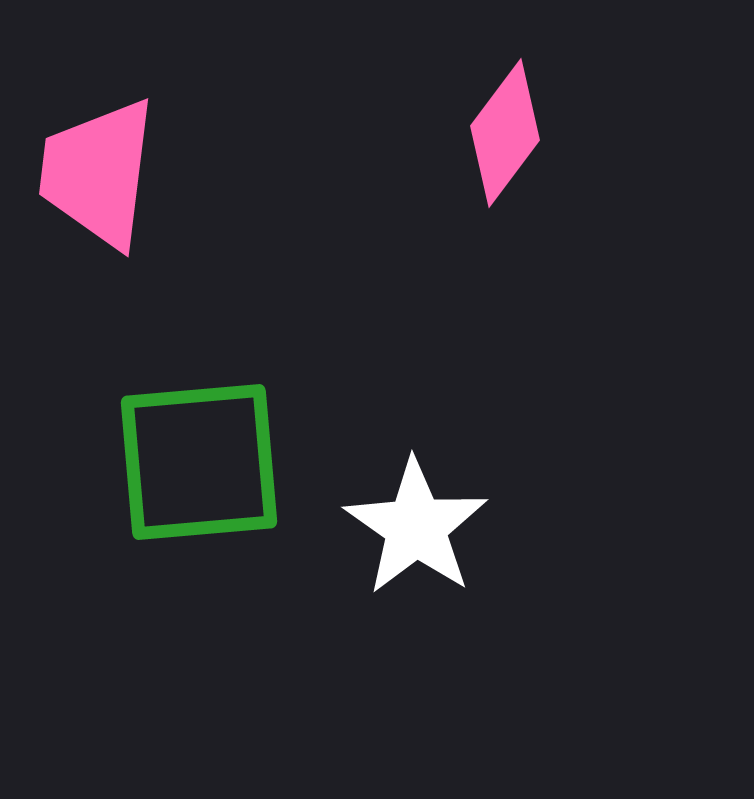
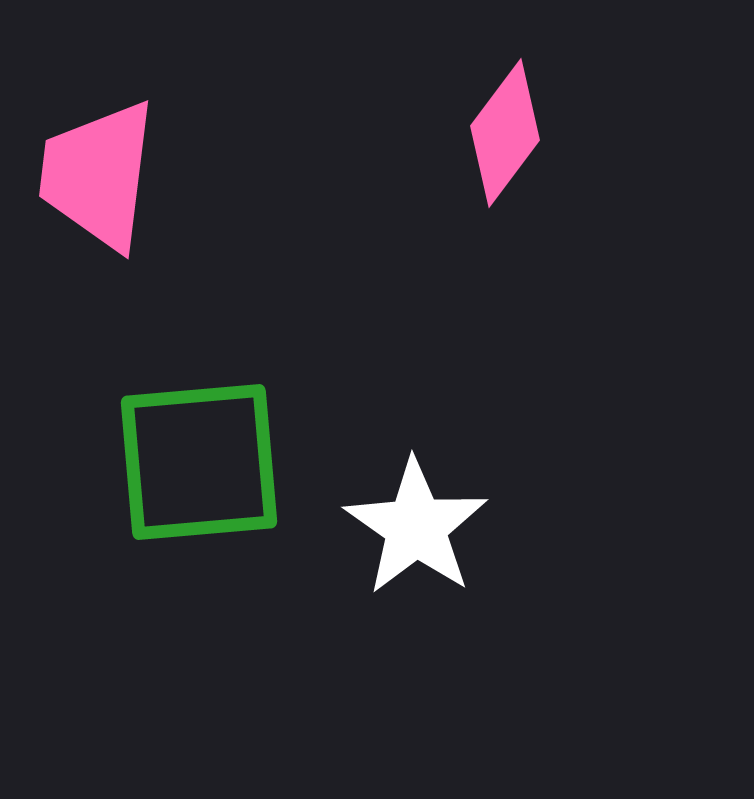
pink trapezoid: moved 2 px down
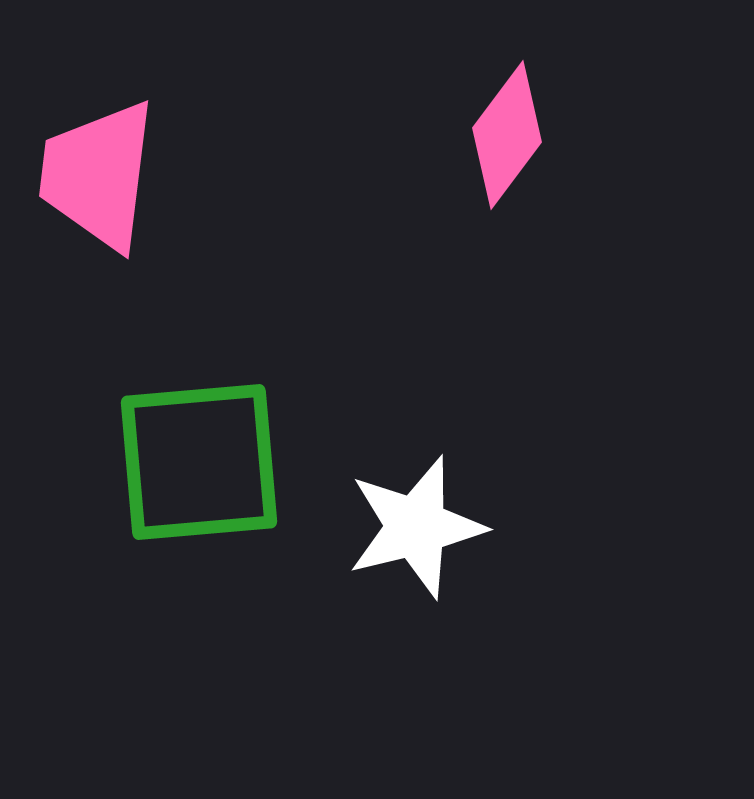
pink diamond: moved 2 px right, 2 px down
white star: rotated 23 degrees clockwise
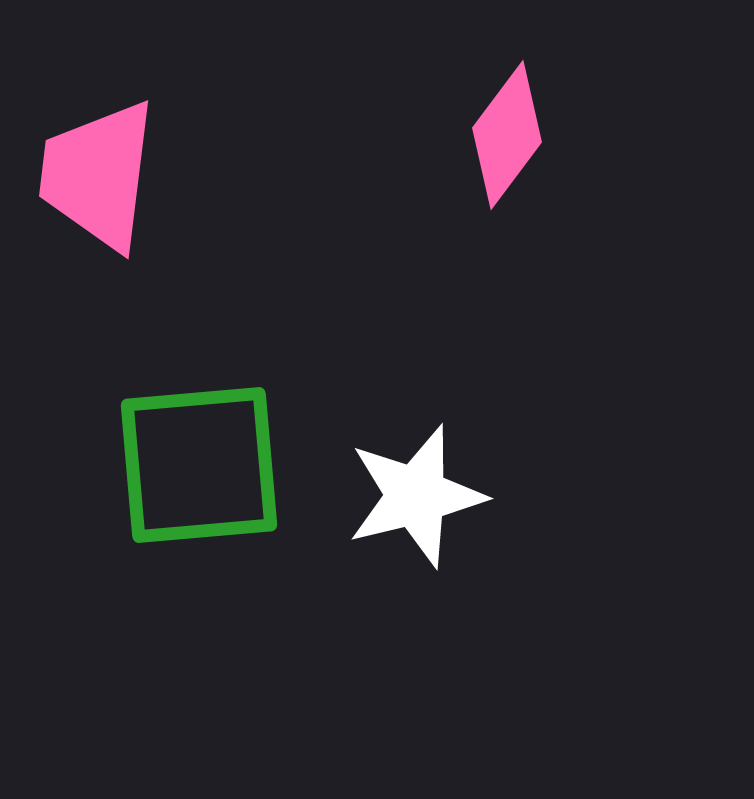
green square: moved 3 px down
white star: moved 31 px up
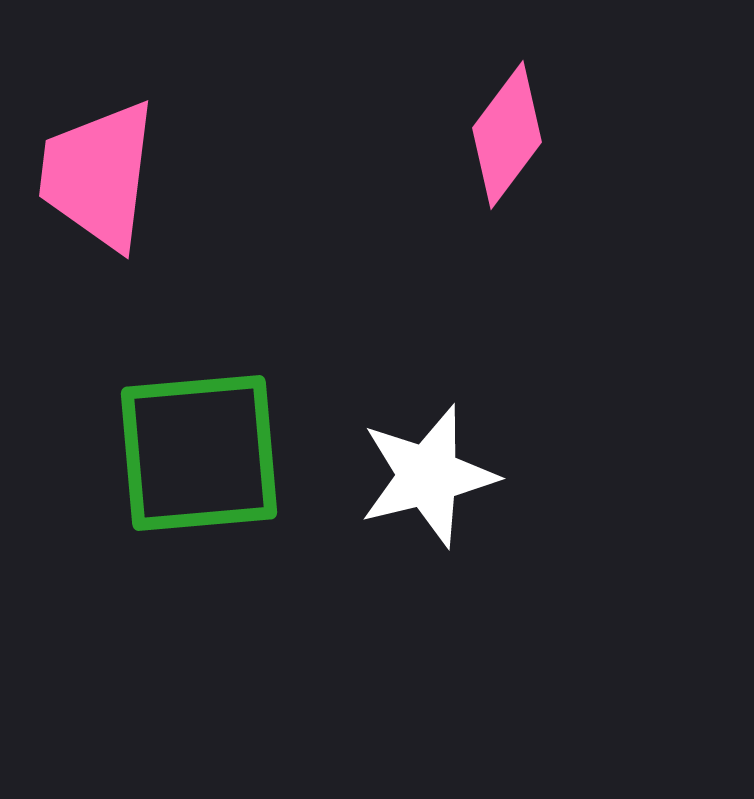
green square: moved 12 px up
white star: moved 12 px right, 20 px up
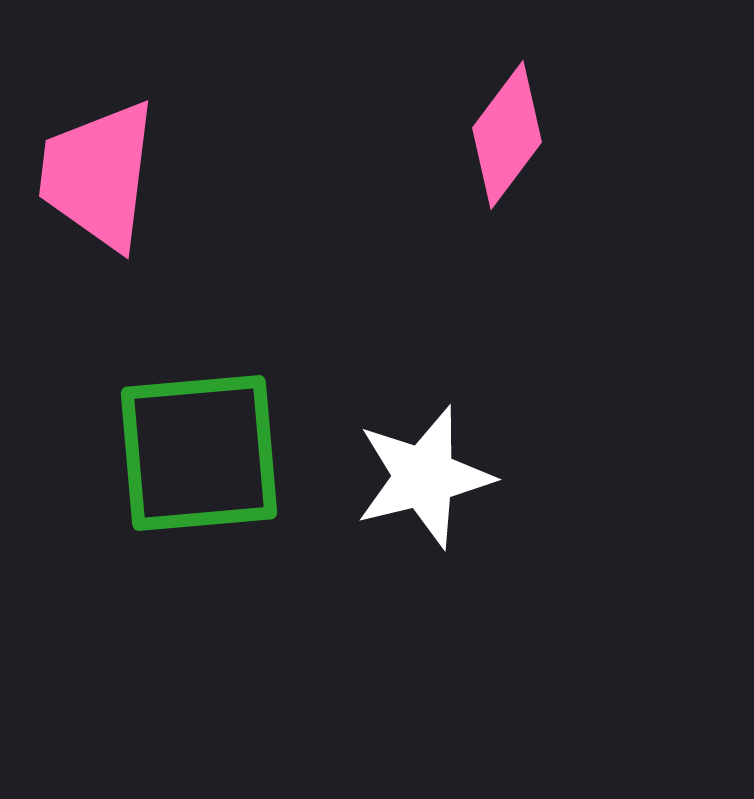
white star: moved 4 px left, 1 px down
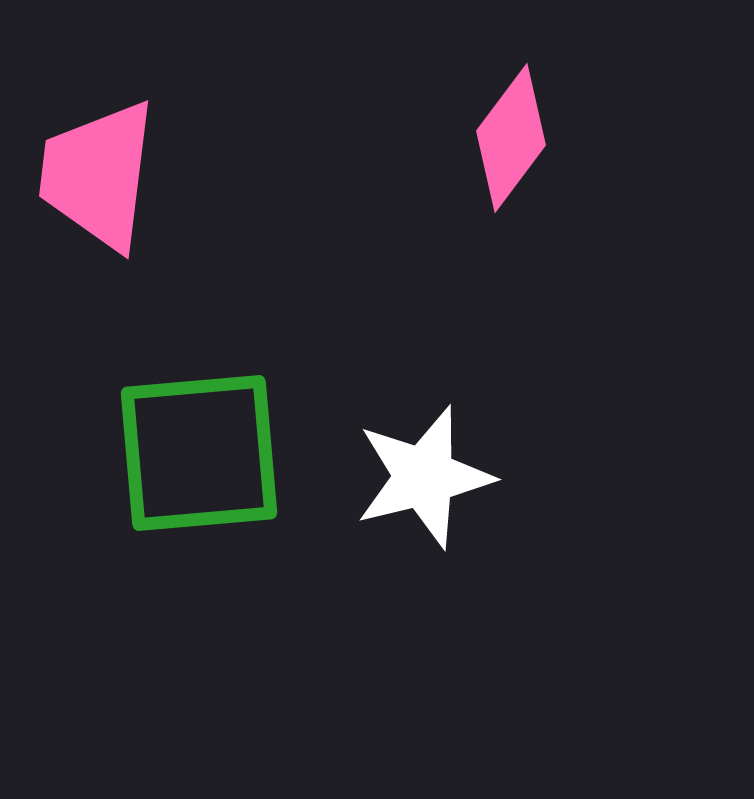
pink diamond: moved 4 px right, 3 px down
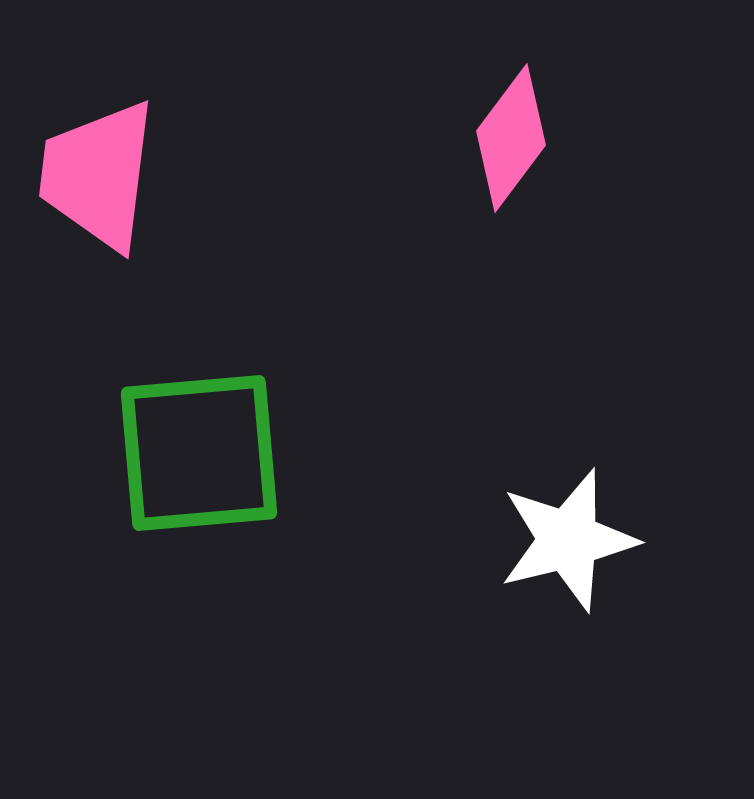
white star: moved 144 px right, 63 px down
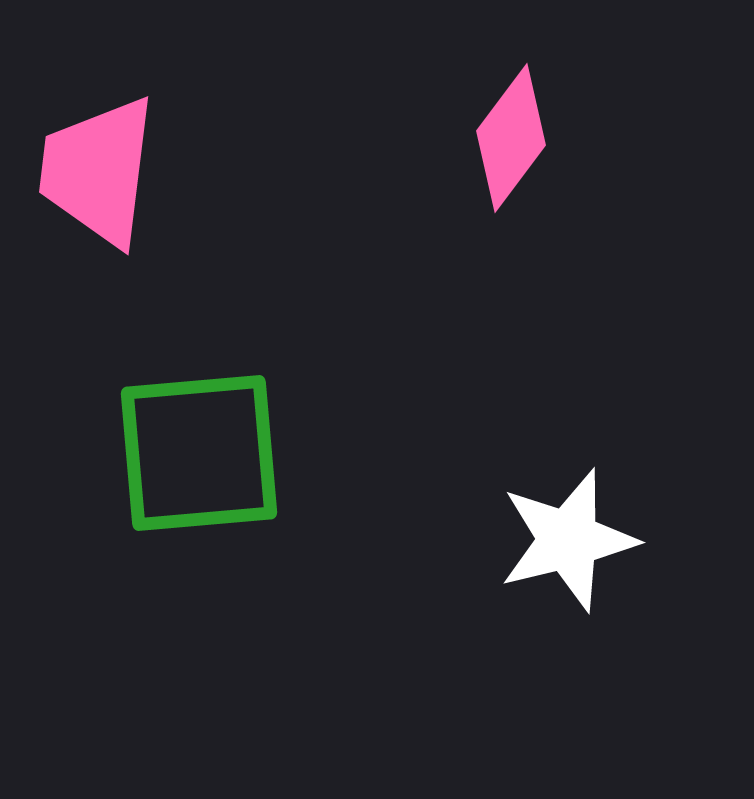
pink trapezoid: moved 4 px up
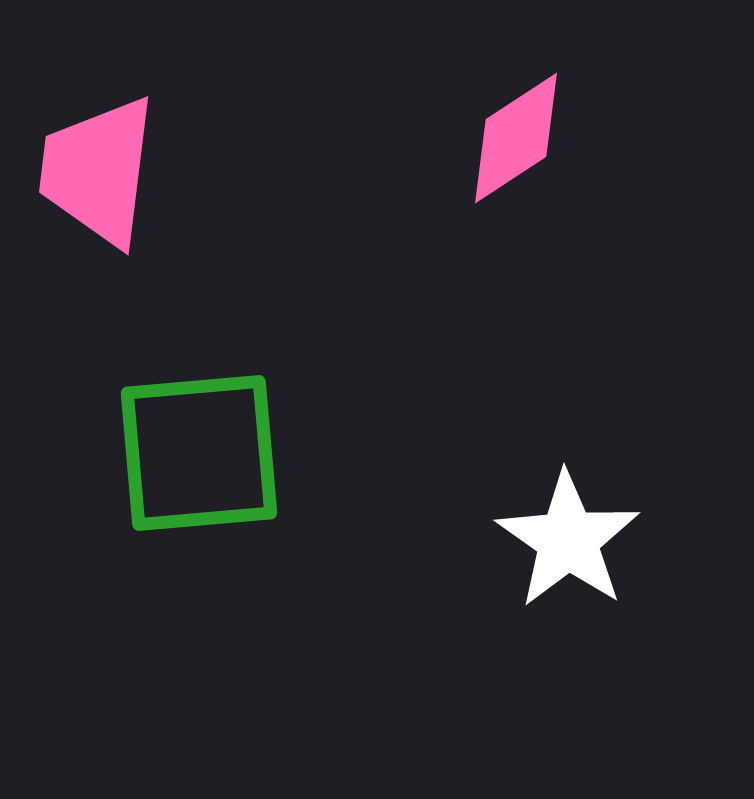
pink diamond: moved 5 px right; rotated 20 degrees clockwise
white star: rotated 23 degrees counterclockwise
